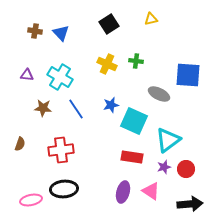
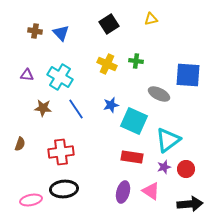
red cross: moved 2 px down
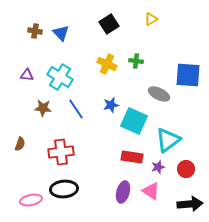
yellow triangle: rotated 16 degrees counterclockwise
purple star: moved 6 px left
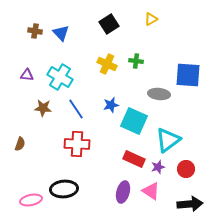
gray ellipse: rotated 20 degrees counterclockwise
red cross: moved 16 px right, 8 px up; rotated 10 degrees clockwise
red rectangle: moved 2 px right, 2 px down; rotated 15 degrees clockwise
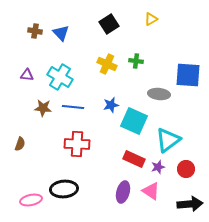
blue line: moved 3 px left, 2 px up; rotated 50 degrees counterclockwise
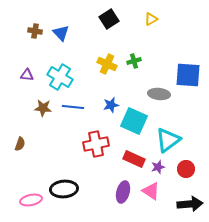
black square: moved 5 px up
green cross: moved 2 px left; rotated 24 degrees counterclockwise
red cross: moved 19 px right; rotated 15 degrees counterclockwise
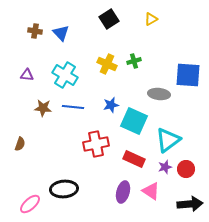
cyan cross: moved 5 px right, 2 px up
purple star: moved 7 px right
pink ellipse: moved 1 px left, 4 px down; rotated 30 degrees counterclockwise
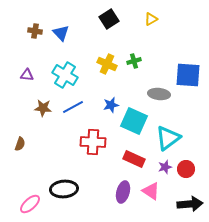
blue line: rotated 35 degrees counterclockwise
cyan triangle: moved 2 px up
red cross: moved 3 px left, 2 px up; rotated 15 degrees clockwise
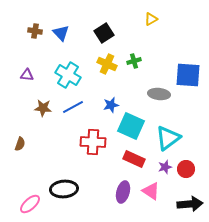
black square: moved 5 px left, 14 px down
cyan cross: moved 3 px right
cyan square: moved 3 px left, 5 px down
